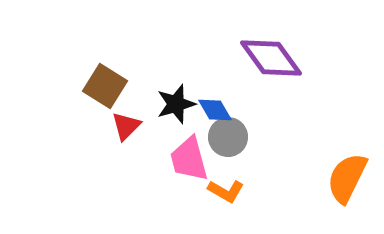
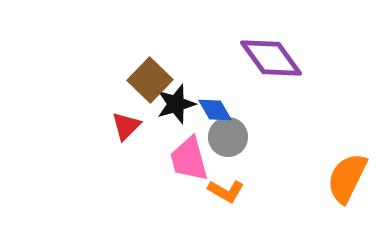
brown square: moved 45 px right, 6 px up; rotated 12 degrees clockwise
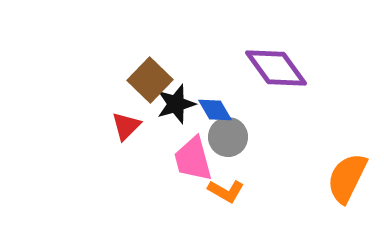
purple diamond: moved 5 px right, 10 px down
pink trapezoid: moved 4 px right
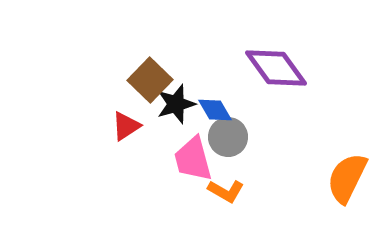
red triangle: rotated 12 degrees clockwise
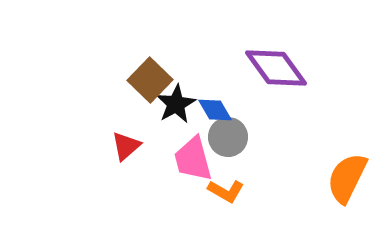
black star: rotated 12 degrees counterclockwise
red triangle: moved 20 px down; rotated 8 degrees counterclockwise
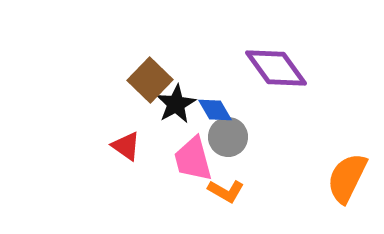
red triangle: rotated 44 degrees counterclockwise
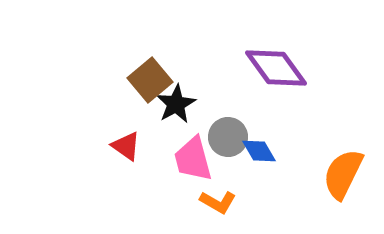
brown square: rotated 6 degrees clockwise
blue diamond: moved 44 px right, 41 px down
orange semicircle: moved 4 px left, 4 px up
orange L-shape: moved 8 px left, 11 px down
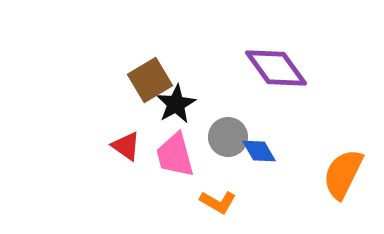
brown square: rotated 9 degrees clockwise
pink trapezoid: moved 18 px left, 4 px up
